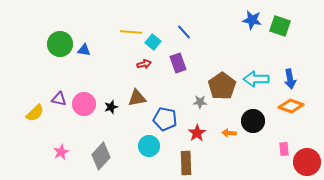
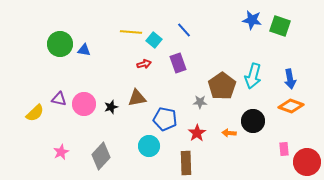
blue line: moved 2 px up
cyan square: moved 1 px right, 2 px up
cyan arrow: moved 3 px left, 3 px up; rotated 75 degrees counterclockwise
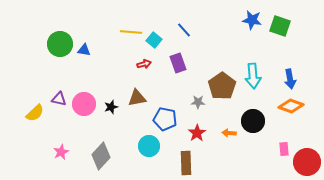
cyan arrow: rotated 20 degrees counterclockwise
gray star: moved 2 px left
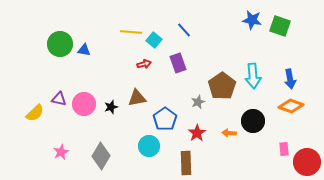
gray star: rotated 24 degrees counterclockwise
blue pentagon: rotated 25 degrees clockwise
gray diamond: rotated 12 degrees counterclockwise
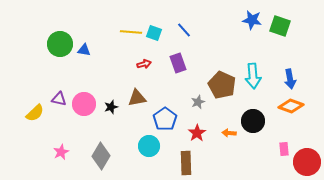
cyan square: moved 7 px up; rotated 21 degrees counterclockwise
brown pentagon: moved 1 px up; rotated 12 degrees counterclockwise
